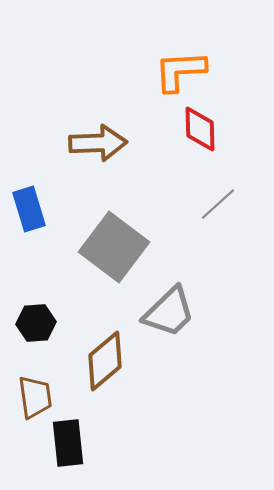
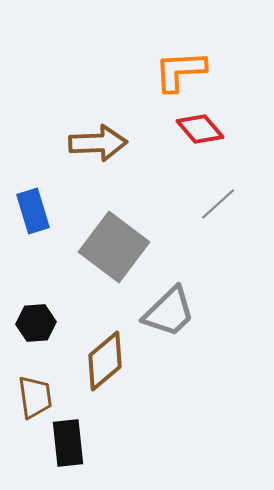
red diamond: rotated 39 degrees counterclockwise
blue rectangle: moved 4 px right, 2 px down
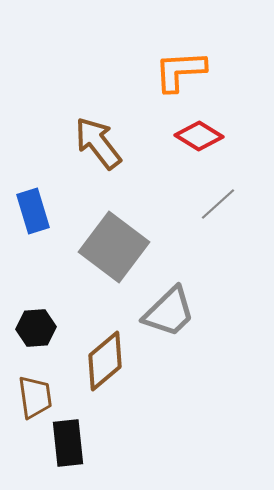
red diamond: moved 1 px left, 7 px down; rotated 18 degrees counterclockwise
brown arrow: rotated 126 degrees counterclockwise
black hexagon: moved 5 px down
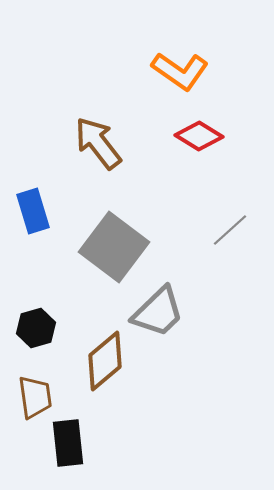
orange L-shape: rotated 142 degrees counterclockwise
gray line: moved 12 px right, 26 px down
gray trapezoid: moved 11 px left
black hexagon: rotated 12 degrees counterclockwise
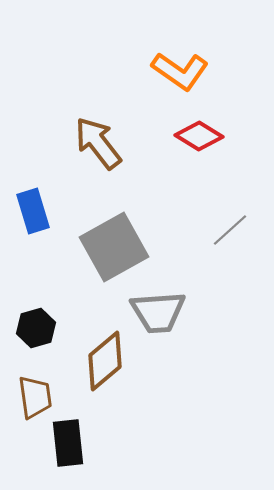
gray square: rotated 24 degrees clockwise
gray trapezoid: rotated 40 degrees clockwise
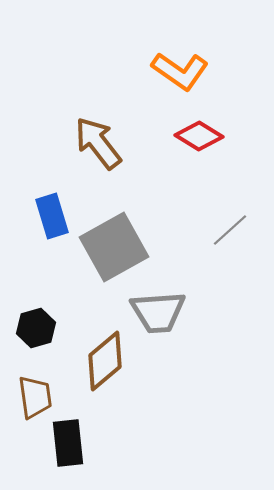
blue rectangle: moved 19 px right, 5 px down
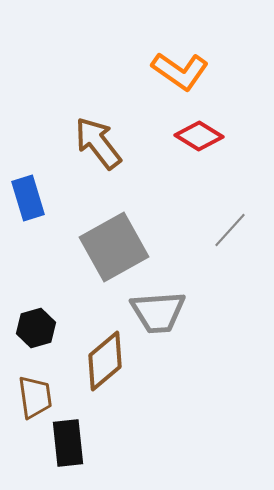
blue rectangle: moved 24 px left, 18 px up
gray line: rotated 6 degrees counterclockwise
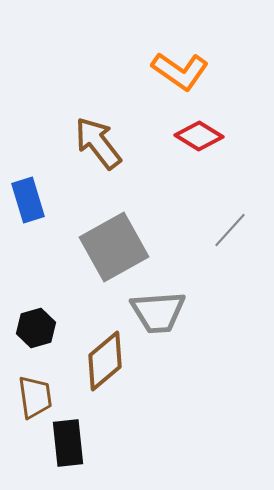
blue rectangle: moved 2 px down
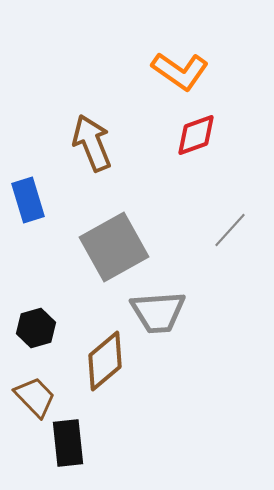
red diamond: moved 3 px left, 1 px up; rotated 51 degrees counterclockwise
brown arrow: moved 6 px left; rotated 16 degrees clockwise
brown trapezoid: rotated 36 degrees counterclockwise
